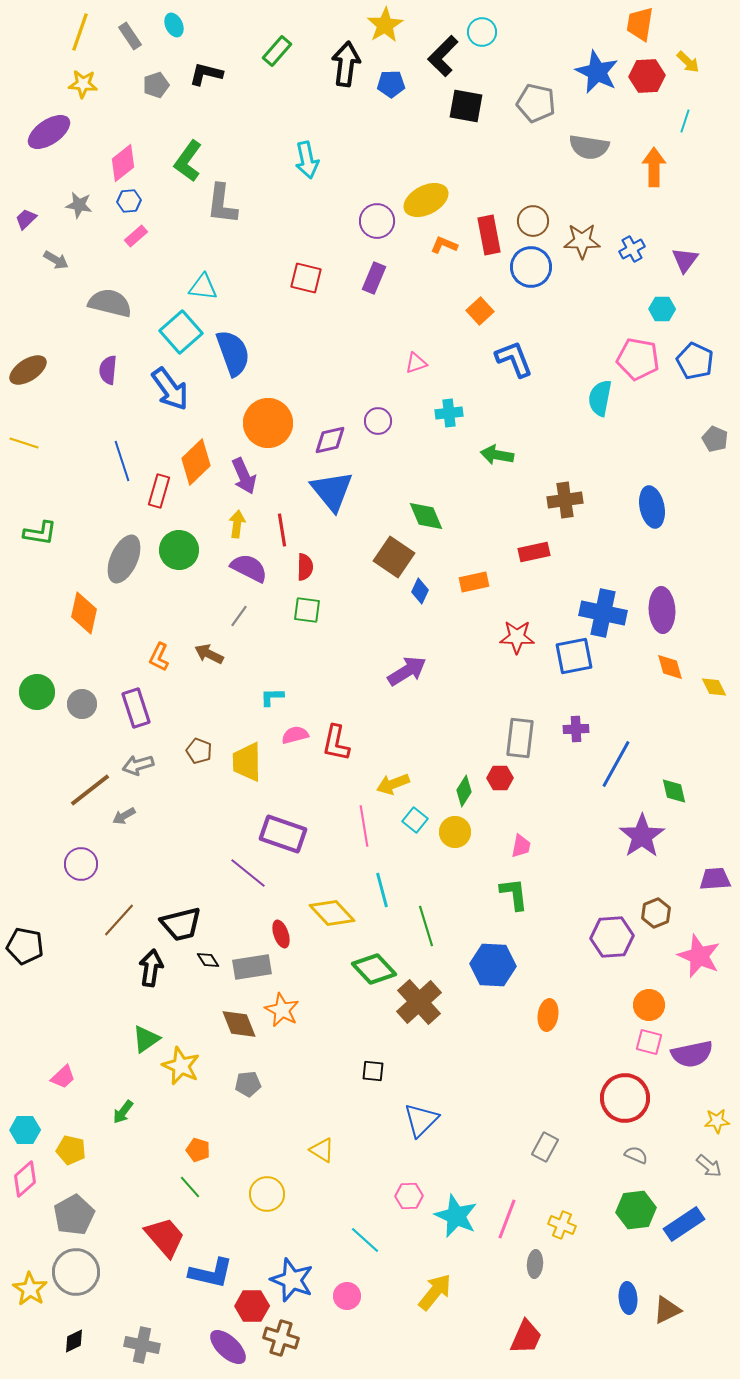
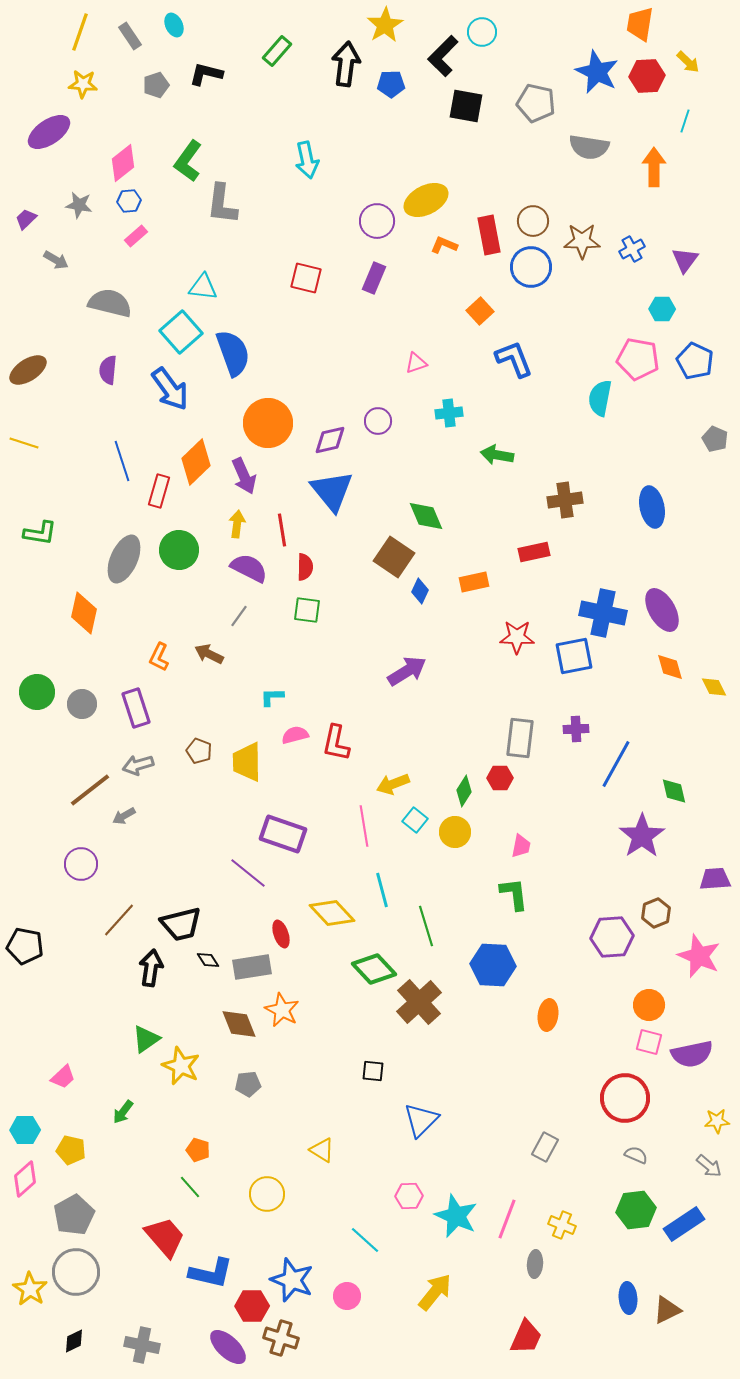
purple ellipse at (662, 610): rotated 27 degrees counterclockwise
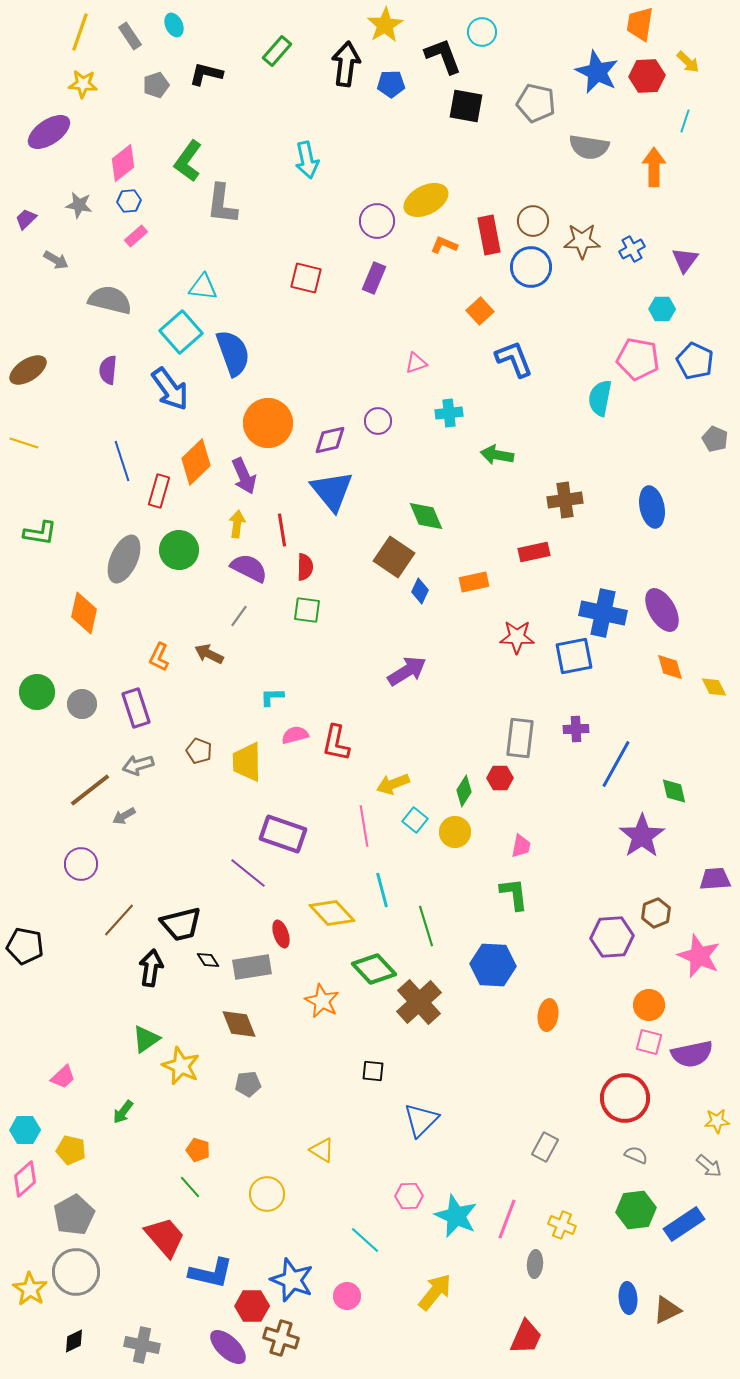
black L-shape at (443, 56): rotated 114 degrees clockwise
gray semicircle at (110, 303): moved 3 px up
orange star at (282, 1010): moved 40 px right, 9 px up
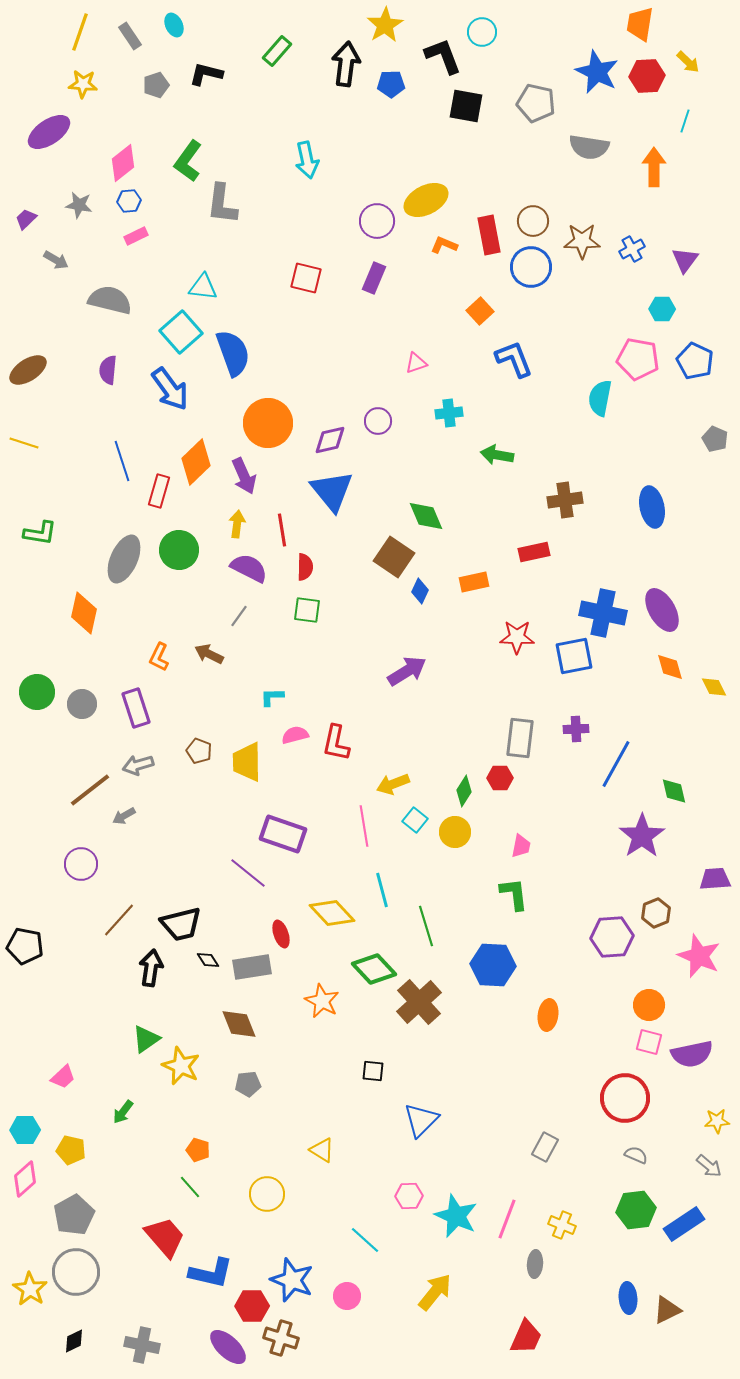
pink rectangle at (136, 236): rotated 15 degrees clockwise
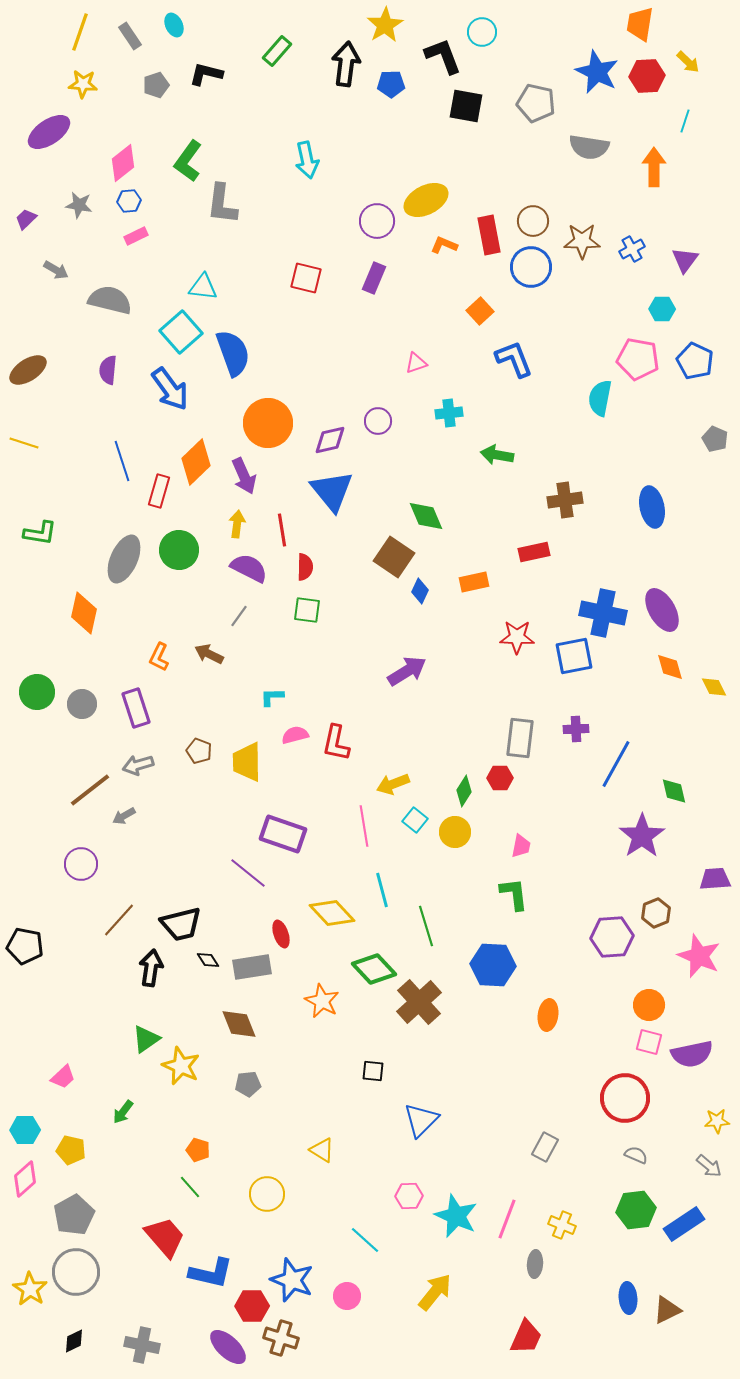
gray arrow at (56, 260): moved 10 px down
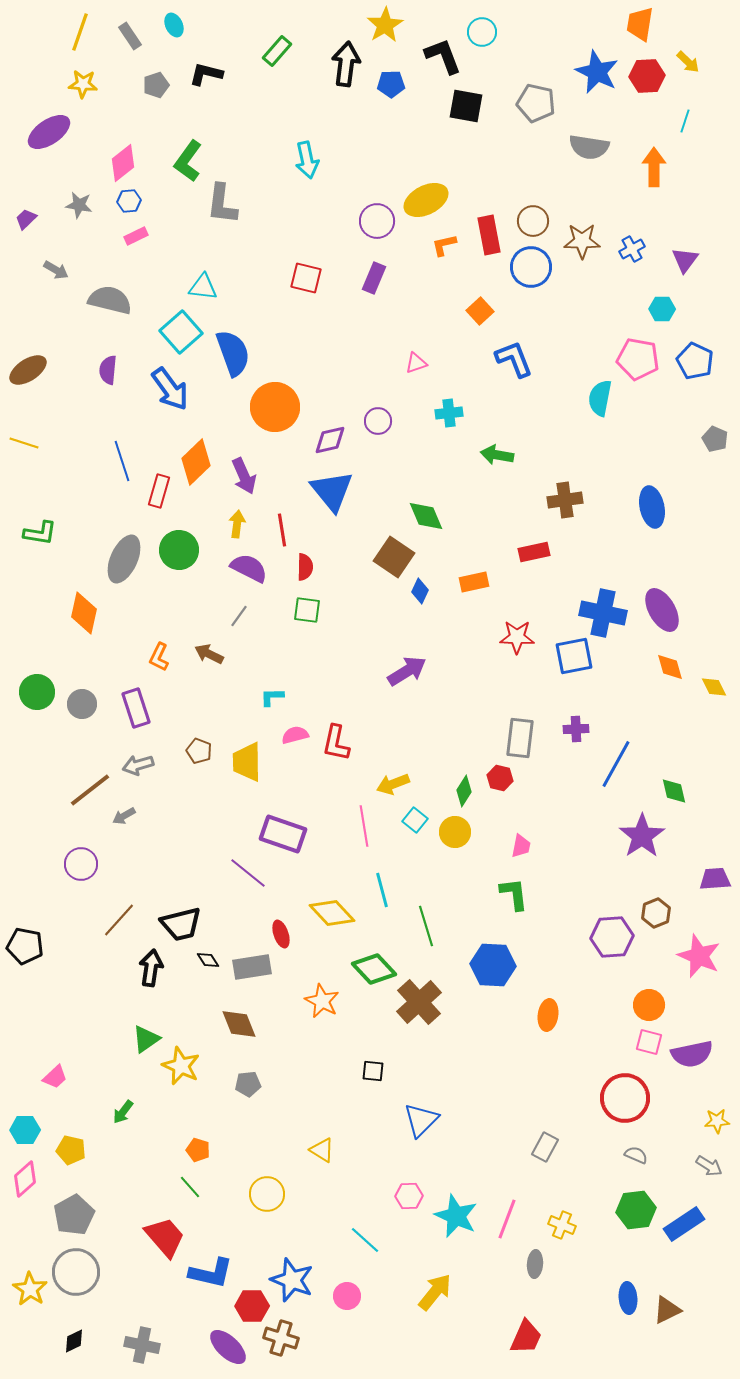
orange L-shape at (444, 245): rotated 36 degrees counterclockwise
orange circle at (268, 423): moved 7 px right, 16 px up
red hexagon at (500, 778): rotated 15 degrees clockwise
pink trapezoid at (63, 1077): moved 8 px left
gray arrow at (709, 1166): rotated 8 degrees counterclockwise
